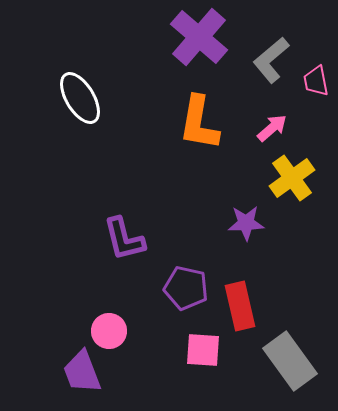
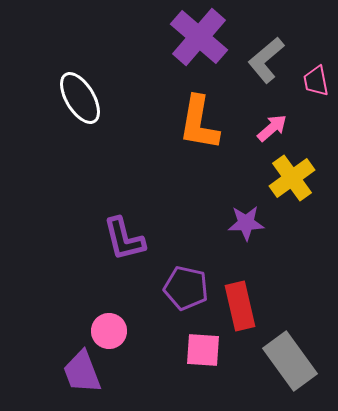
gray L-shape: moved 5 px left
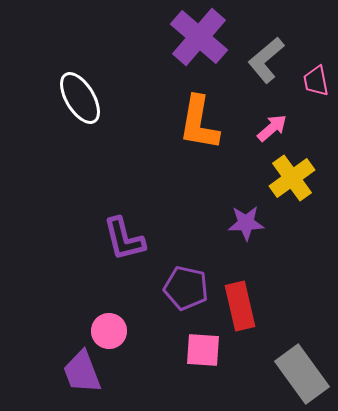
gray rectangle: moved 12 px right, 13 px down
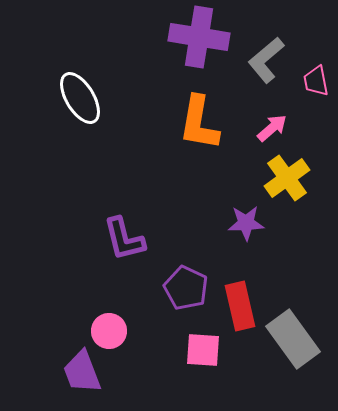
purple cross: rotated 32 degrees counterclockwise
yellow cross: moved 5 px left
purple pentagon: rotated 12 degrees clockwise
gray rectangle: moved 9 px left, 35 px up
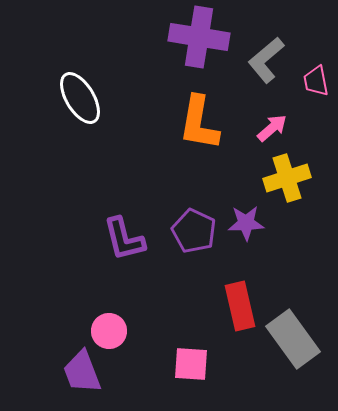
yellow cross: rotated 18 degrees clockwise
purple pentagon: moved 8 px right, 57 px up
pink square: moved 12 px left, 14 px down
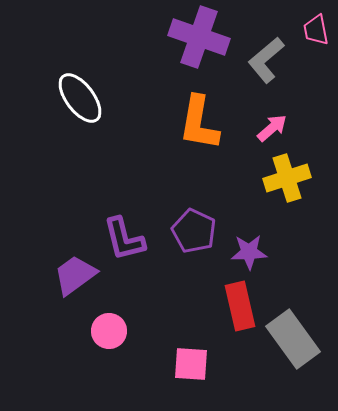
purple cross: rotated 10 degrees clockwise
pink trapezoid: moved 51 px up
white ellipse: rotated 6 degrees counterclockwise
purple star: moved 3 px right, 29 px down
purple trapezoid: moved 7 px left, 97 px up; rotated 75 degrees clockwise
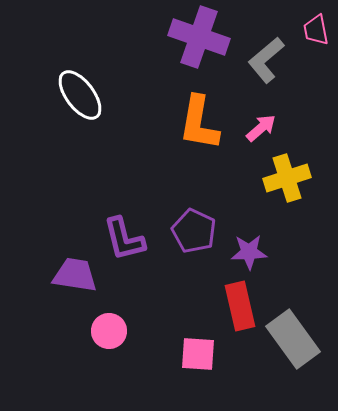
white ellipse: moved 3 px up
pink arrow: moved 11 px left
purple trapezoid: rotated 45 degrees clockwise
pink square: moved 7 px right, 10 px up
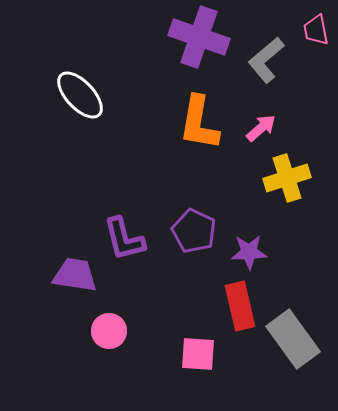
white ellipse: rotated 6 degrees counterclockwise
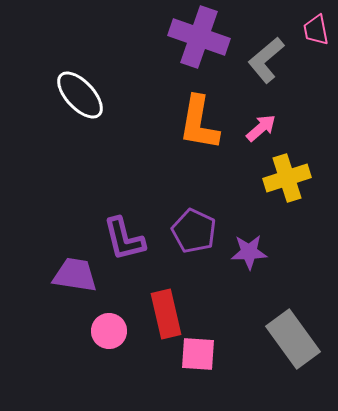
red rectangle: moved 74 px left, 8 px down
